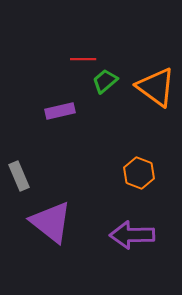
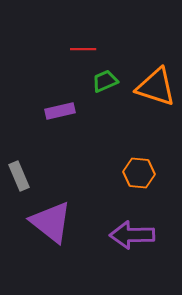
red line: moved 10 px up
green trapezoid: rotated 16 degrees clockwise
orange triangle: rotated 18 degrees counterclockwise
orange hexagon: rotated 16 degrees counterclockwise
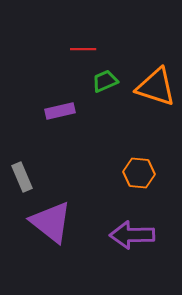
gray rectangle: moved 3 px right, 1 px down
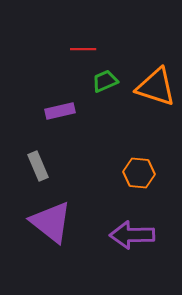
gray rectangle: moved 16 px right, 11 px up
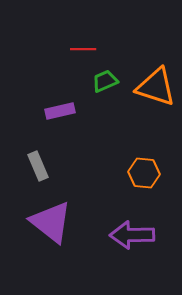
orange hexagon: moved 5 px right
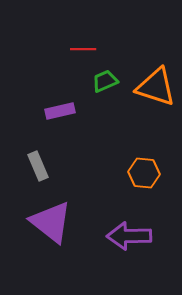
purple arrow: moved 3 px left, 1 px down
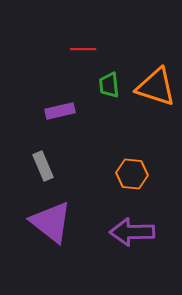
green trapezoid: moved 4 px right, 4 px down; rotated 72 degrees counterclockwise
gray rectangle: moved 5 px right
orange hexagon: moved 12 px left, 1 px down
purple arrow: moved 3 px right, 4 px up
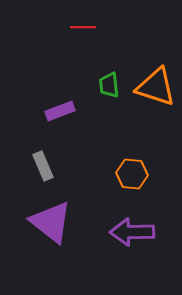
red line: moved 22 px up
purple rectangle: rotated 8 degrees counterclockwise
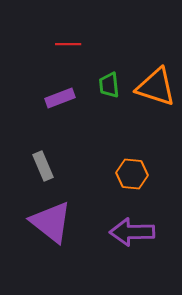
red line: moved 15 px left, 17 px down
purple rectangle: moved 13 px up
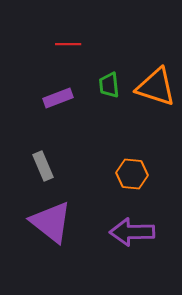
purple rectangle: moved 2 px left
